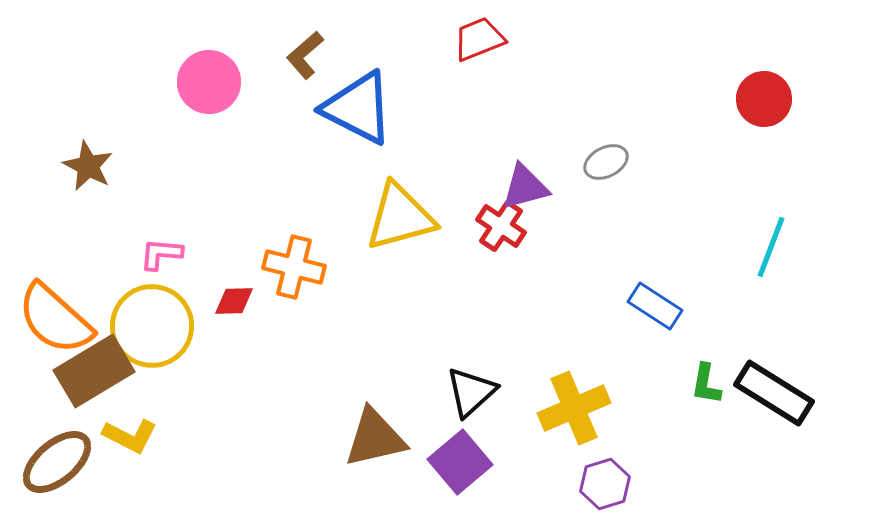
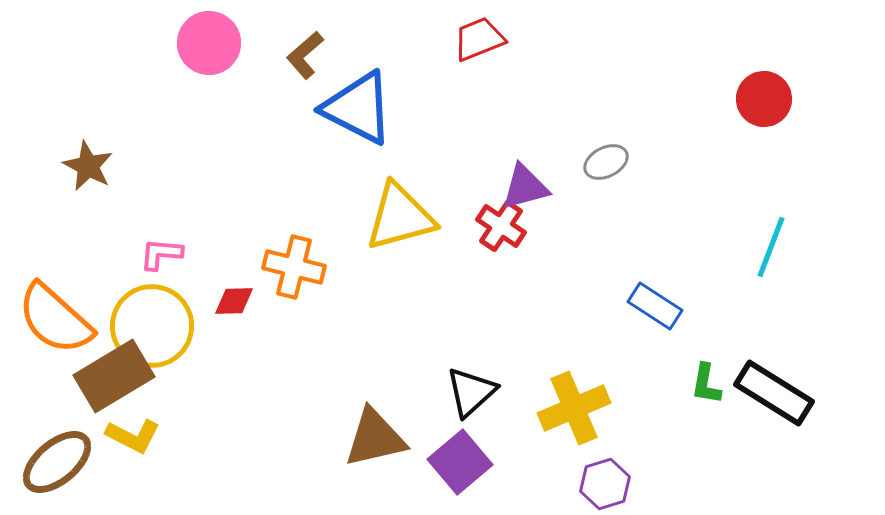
pink circle: moved 39 px up
brown rectangle: moved 20 px right, 5 px down
yellow L-shape: moved 3 px right
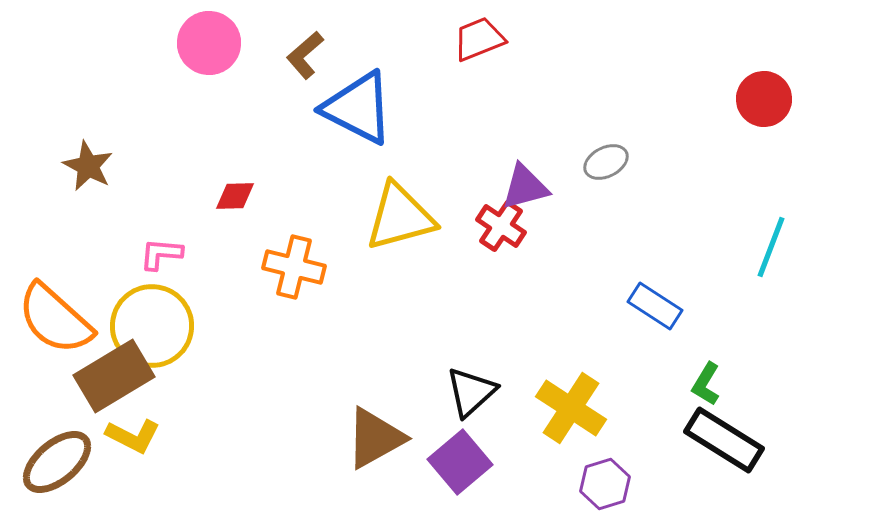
red diamond: moved 1 px right, 105 px up
green L-shape: rotated 21 degrees clockwise
black rectangle: moved 50 px left, 47 px down
yellow cross: moved 3 px left; rotated 34 degrees counterclockwise
brown triangle: rotated 16 degrees counterclockwise
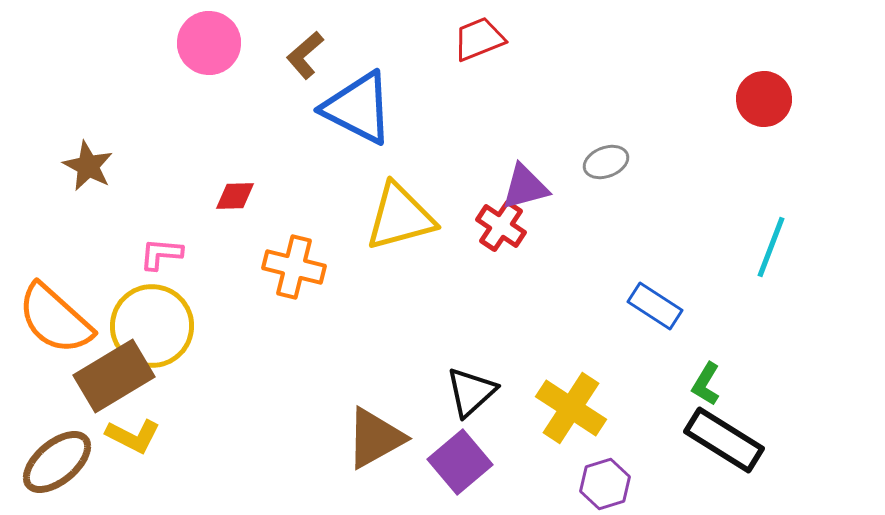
gray ellipse: rotated 6 degrees clockwise
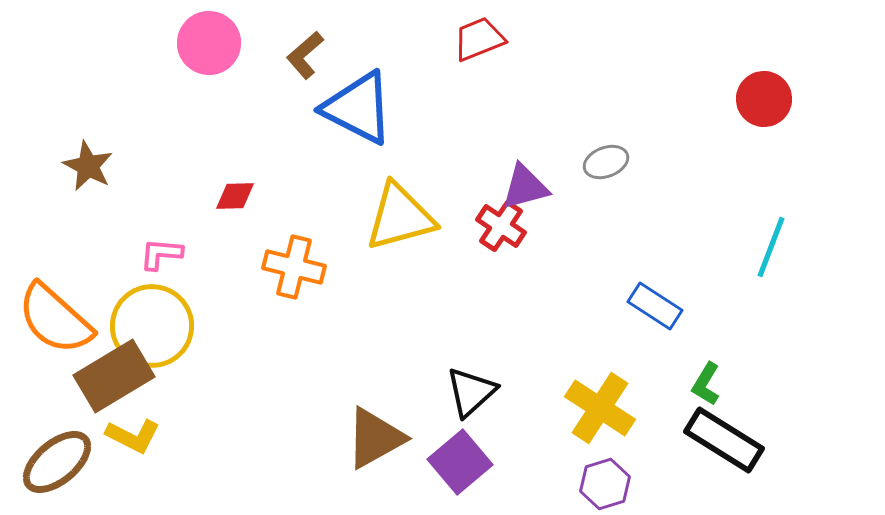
yellow cross: moved 29 px right
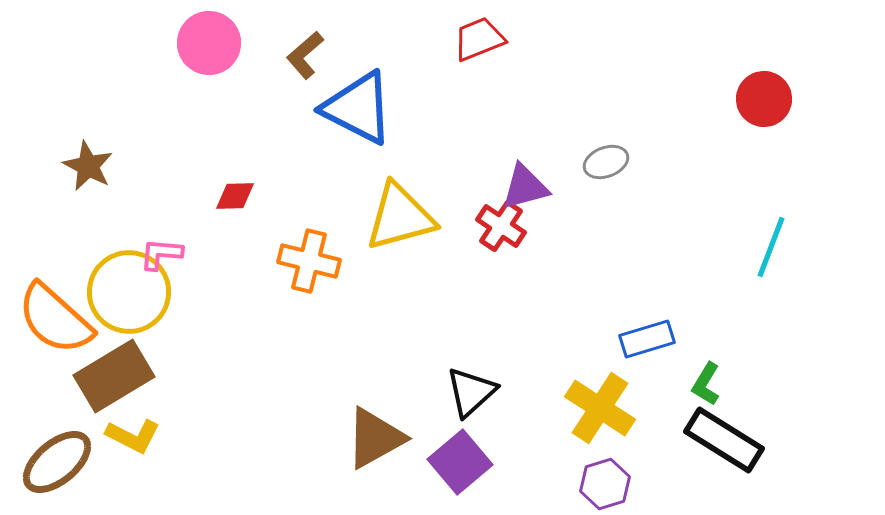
orange cross: moved 15 px right, 6 px up
blue rectangle: moved 8 px left, 33 px down; rotated 50 degrees counterclockwise
yellow circle: moved 23 px left, 34 px up
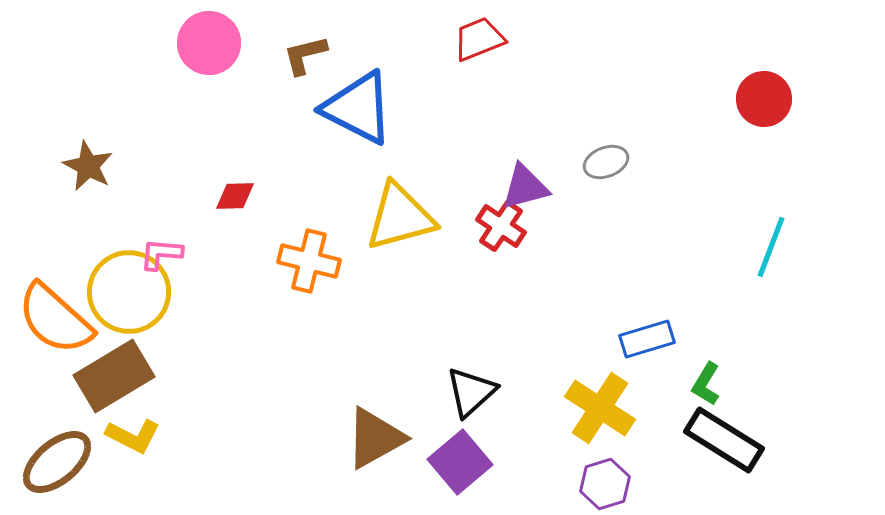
brown L-shape: rotated 27 degrees clockwise
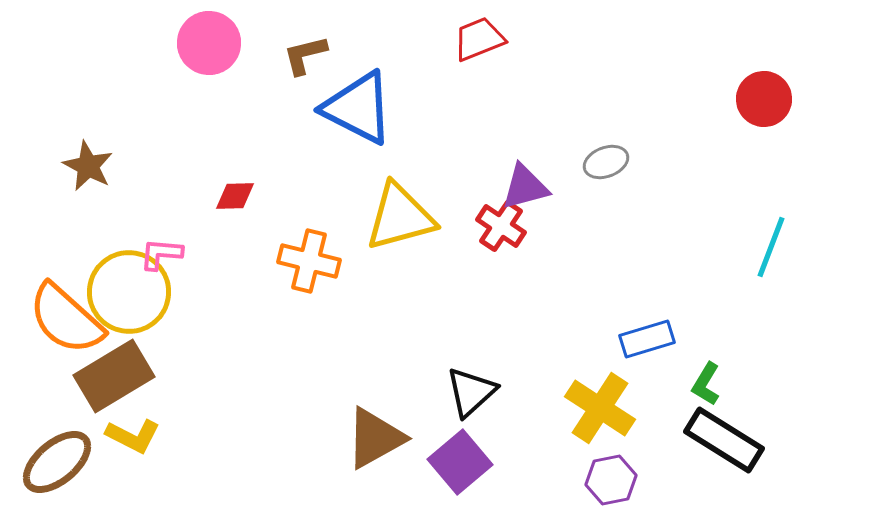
orange semicircle: moved 11 px right
purple hexagon: moved 6 px right, 4 px up; rotated 6 degrees clockwise
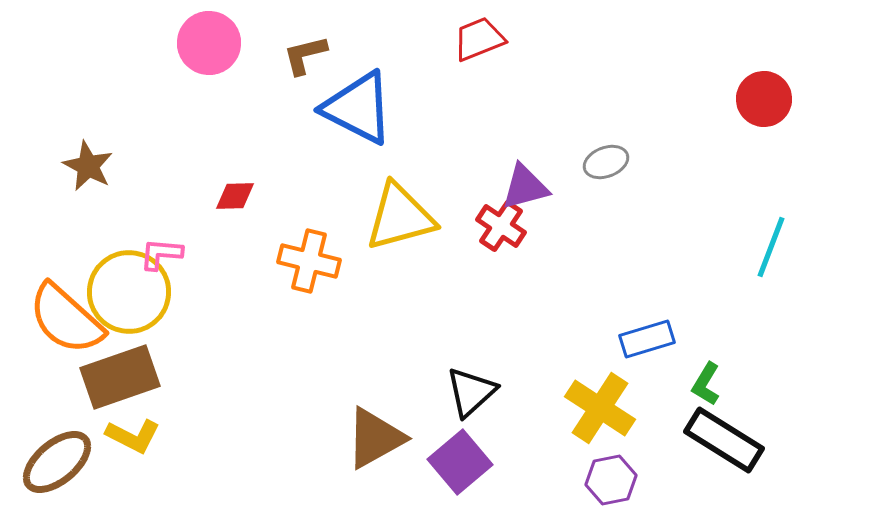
brown rectangle: moved 6 px right, 1 px down; rotated 12 degrees clockwise
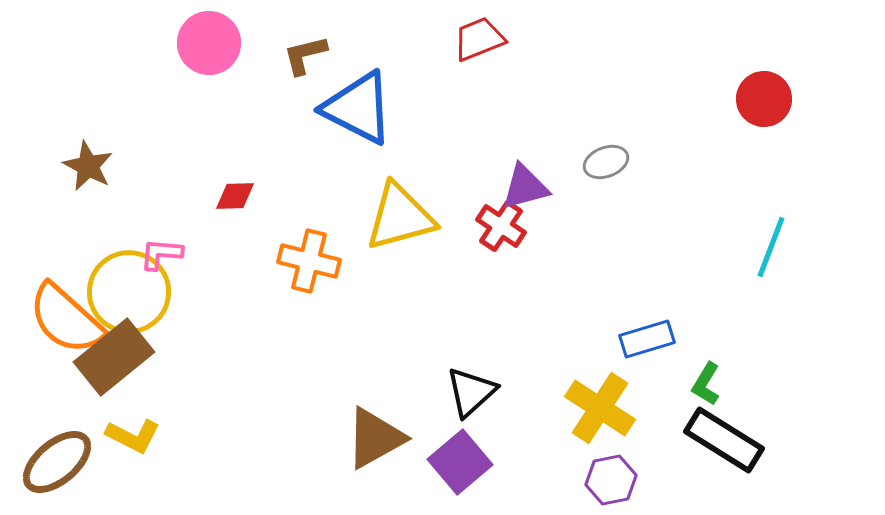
brown rectangle: moved 6 px left, 20 px up; rotated 20 degrees counterclockwise
